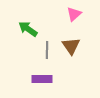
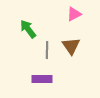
pink triangle: rotated 14 degrees clockwise
green arrow: rotated 18 degrees clockwise
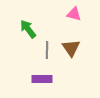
pink triangle: rotated 42 degrees clockwise
brown triangle: moved 2 px down
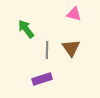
green arrow: moved 2 px left
purple rectangle: rotated 18 degrees counterclockwise
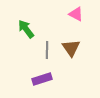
pink triangle: moved 2 px right; rotated 14 degrees clockwise
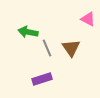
pink triangle: moved 12 px right, 5 px down
green arrow: moved 2 px right, 3 px down; rotated 42 degrees counterclockwise
gray line: moved 2 px up; rotated 24 degrees counterclockwise
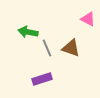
brown triangle: rotated 36 degrees counterclockwise
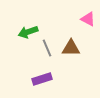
green arrow: rotated 30 degrees counterclockwise
brown triangle: rotated 18 degrees counterclockwise
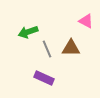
pink triangle: moved 2 px left, 2 px down
gray line: moved 1 px down
purple rectangle: moved 2 px right, 1 px up; rotated 42 degrees clockwise
